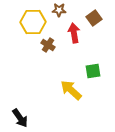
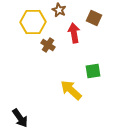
brown star: rotated 24 degrees clockwise
brown square: rotated 28 degrees counterclockwise
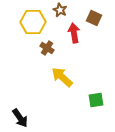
brown star: moved 1 px right
brown cross: moved 1 px left, 3 px down
green square: moved 3 px right, 29 px down
yellow arrow: moved 9 px left, 13 px up
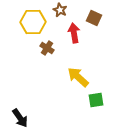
yellow arrow: moved 16 px right
